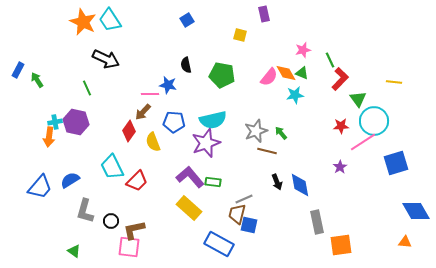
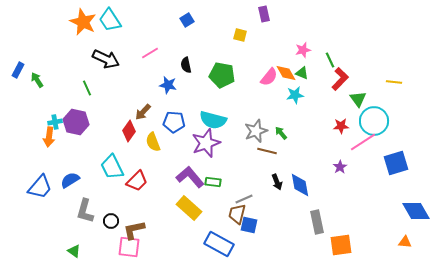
pink line at (150, 94): moved 41 px up; rotated 30 degrees counterclockwise
cyan semicircle at (213, 120): rotated 28 degrees clockwise
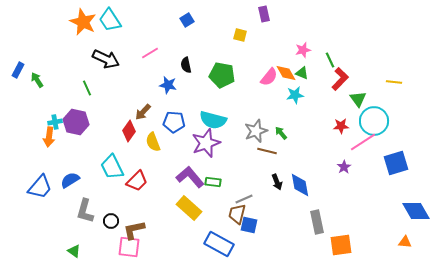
purple star at (340, 167): moved 4 px right
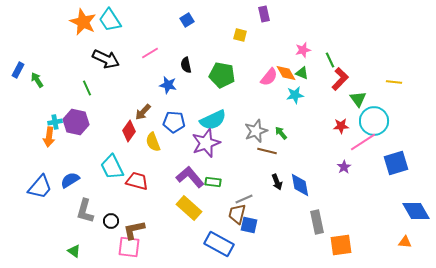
cyan semicircle at (213, 120): rotated 40 degrees counterclockwise
red trapezoid at (137, 181): rotated 120 degrees counterclockwise
